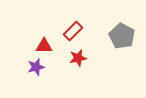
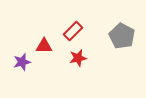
purple star: moved 14 px left, 5 px up
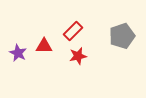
gray pentagon: rotated 25 degrees clockwise
red star: moved 2 px up
purple star: moved 4 px left, 9 px up; rotated 30 degrees counterclockwise
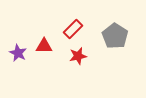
red rectangle: moved 2 px up
gray pentagon: moved 7 px left; rotated 20 degrees counterclockwise
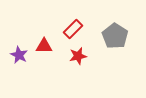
purple star: moved 1 px right, 2 px down
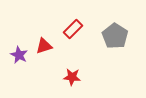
red triangle: rotated 18 degrees counterclockwise
red star: moved 6 px left, 21 px down; rotated 18 degrees clockwise
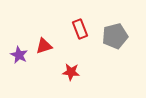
red rectangle: moved 7 px right; rotated 66 degrees counterclockwise
gray pentagon: rotated 25 degrees clockwise
red star: moved 1 px left, 5 px up
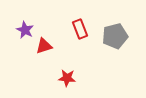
purple star: moved 6 px right, 25 px up
red star: moved 4 px left, 6 px down
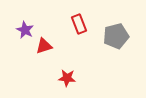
red rectangle: moved 1 px left, 5 px up
gray pentagon: moved 1 px right
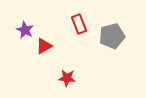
gray pentagon: moved 4 px left
red triangle: rotated 12 degrees counterclockwise
